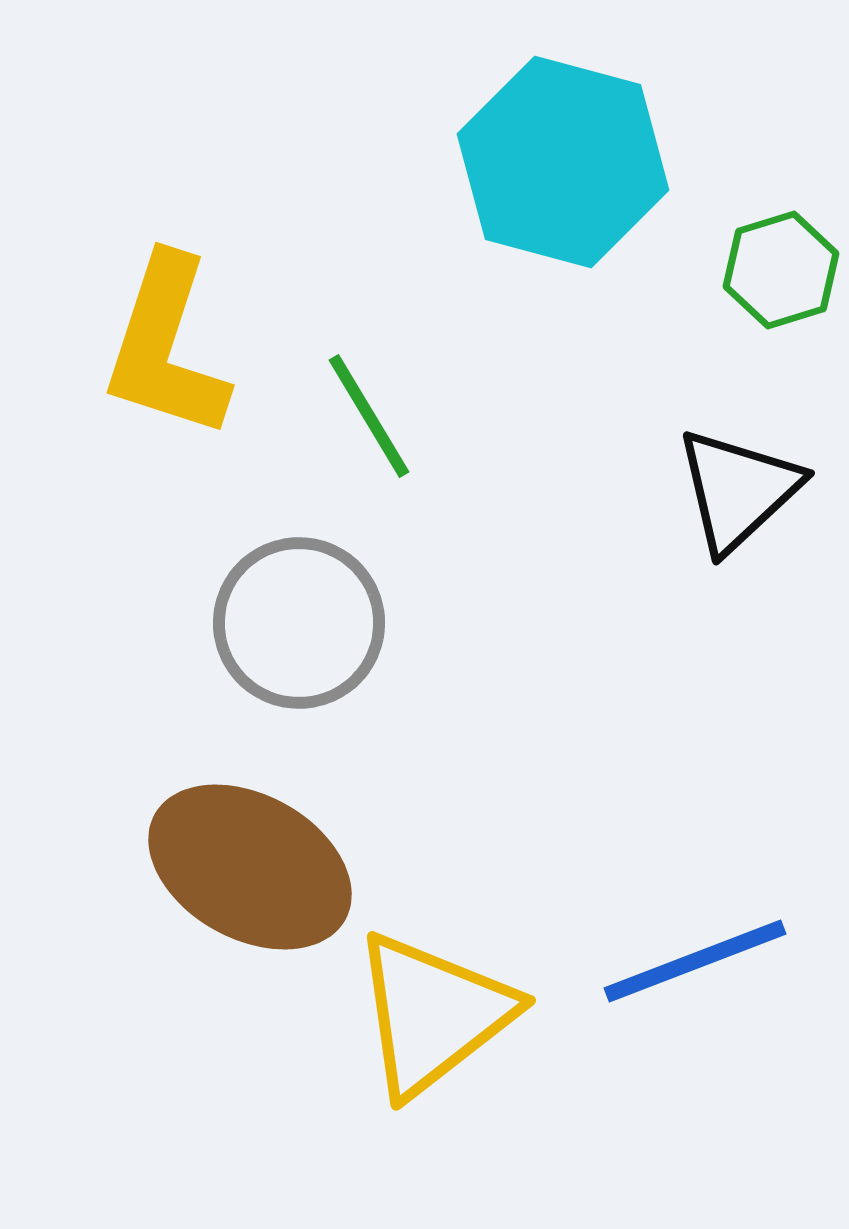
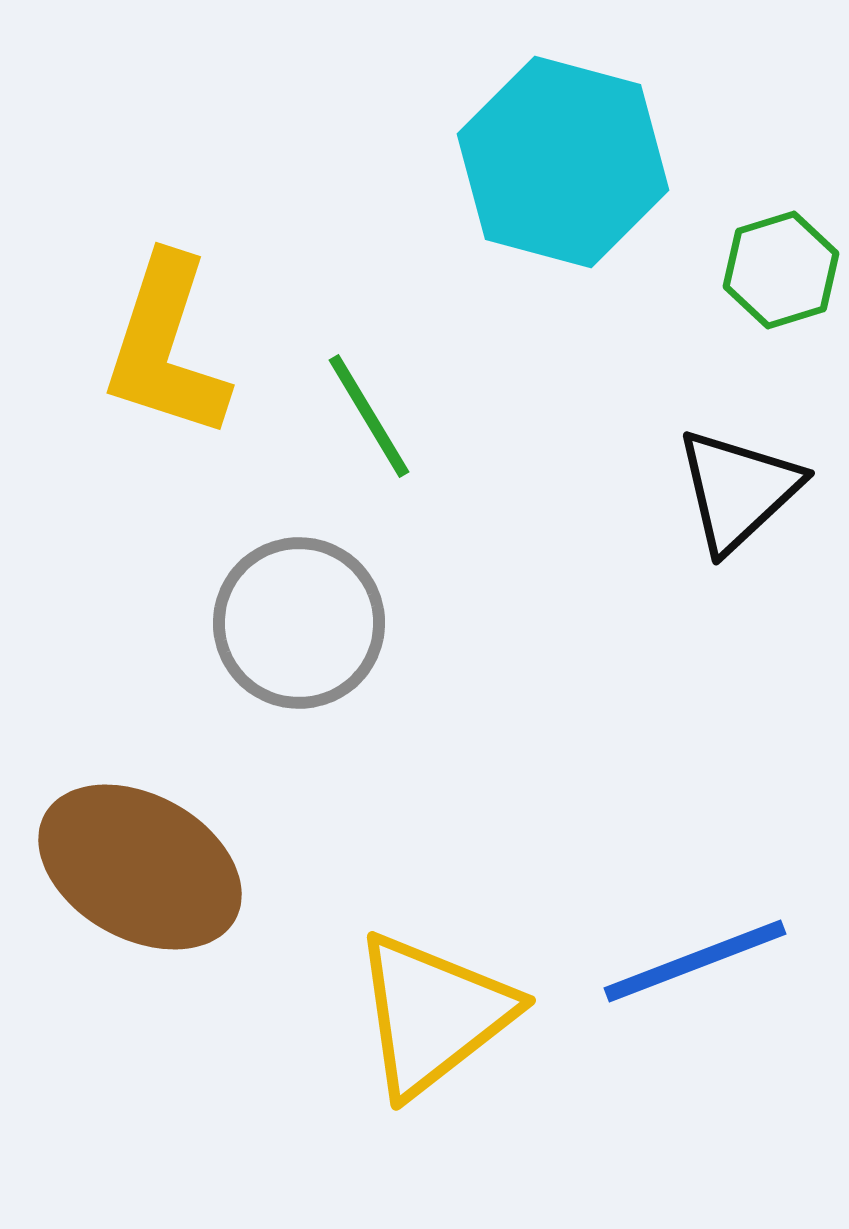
brown ellipse: moved 110 px left
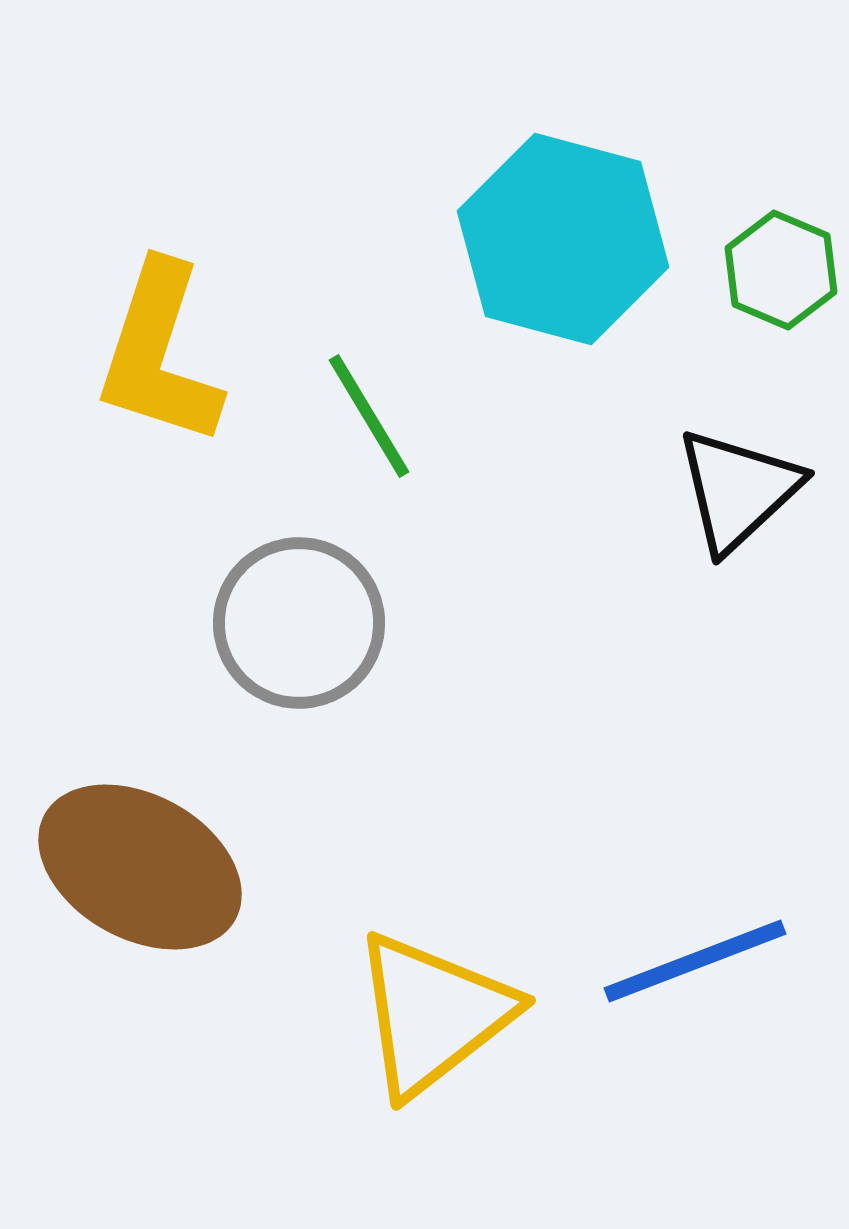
cyan hexagon: moved 77 px down
green hexagon: rotated 20 degrees counterclockwise
yellow L-shape: moved 7 px left, 7 px down
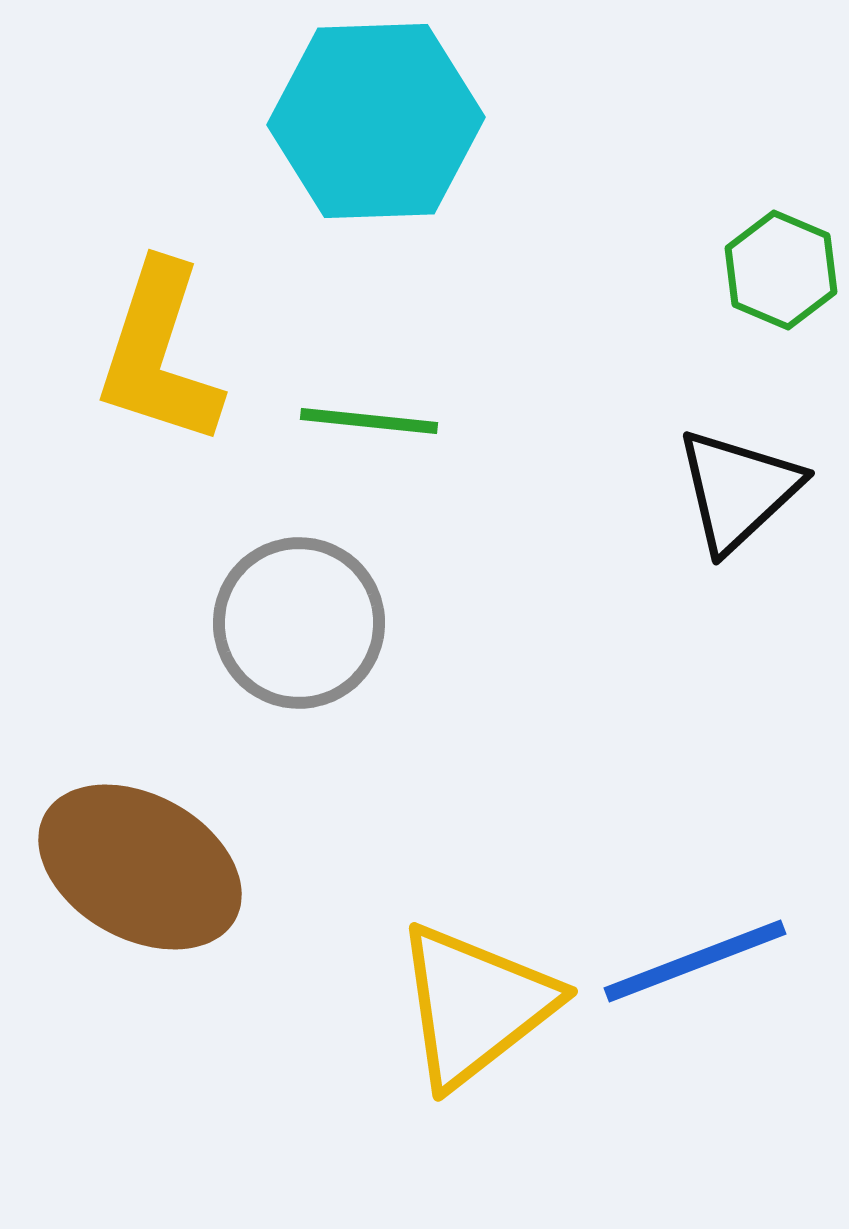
cyan hexagon: moved 187 px left, 118 px up; rotated 17 degrees counterclockwise
green line: moved 5 px down; rotated 53 degrees counterclockwise
yellow triangle: moved 42 px right, 9 px up
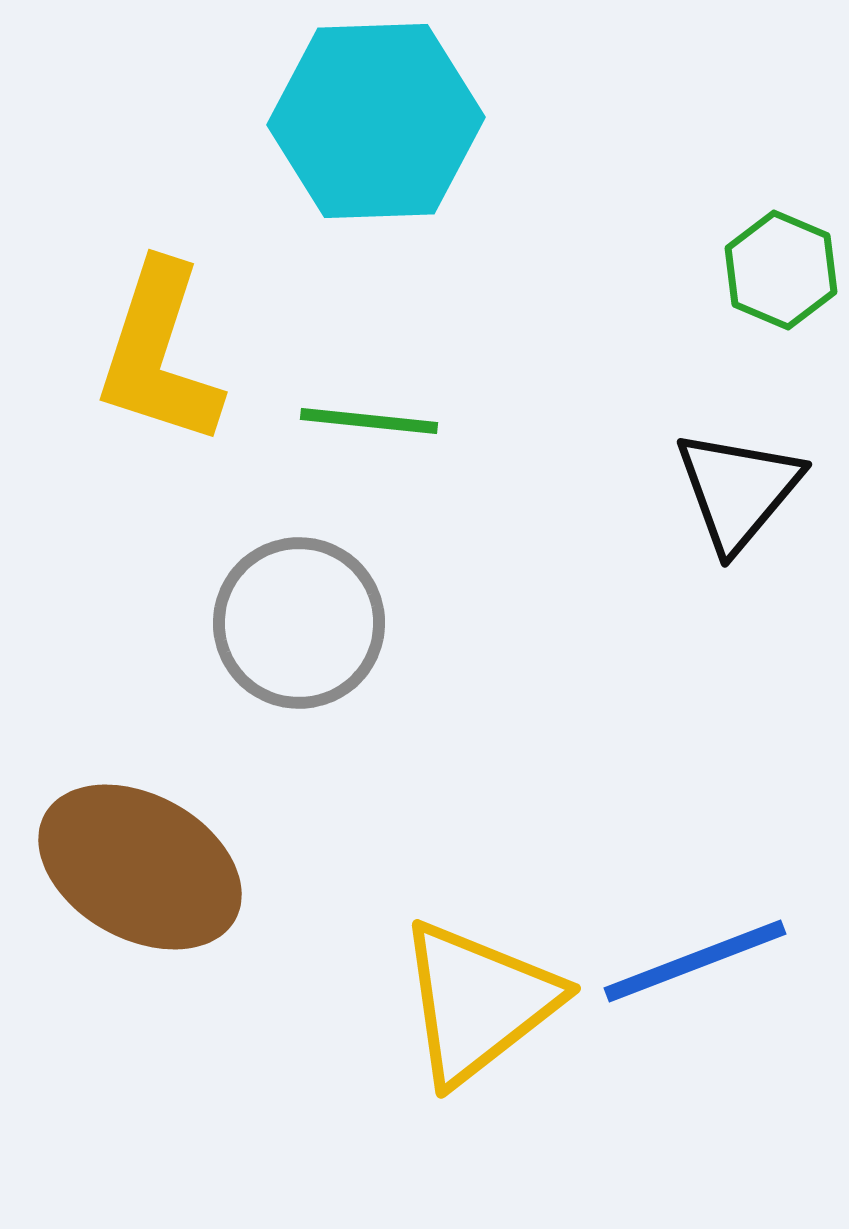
black triangle: rotated 7 degrees counterclockwise
yellow triangle: moved 3 px right, 3 px up
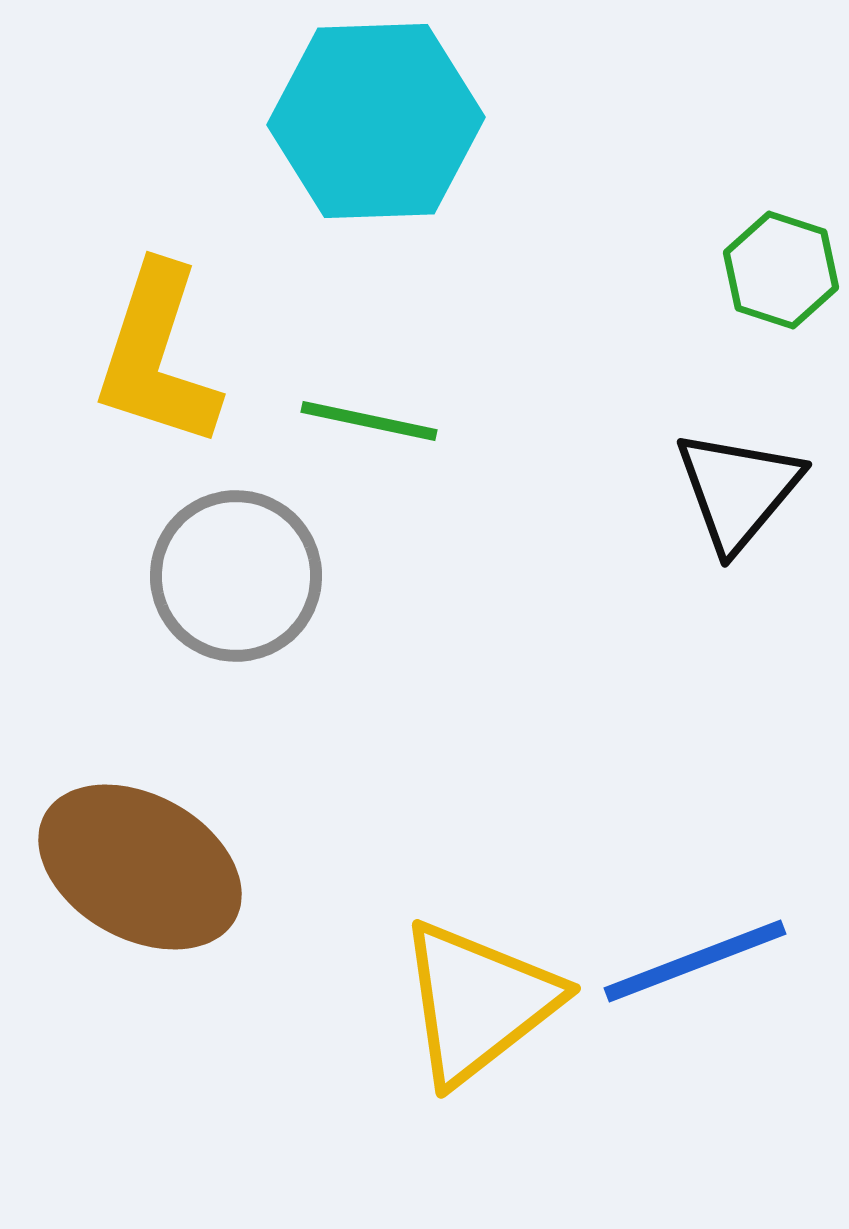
green hexagon: rotated 5 degrees counterclockwise
yellow L-shape: moved 2 px left, 2 px down
green line: rotated 6 degrees clockwise
gray circle: moved 63 px left, 47 px up
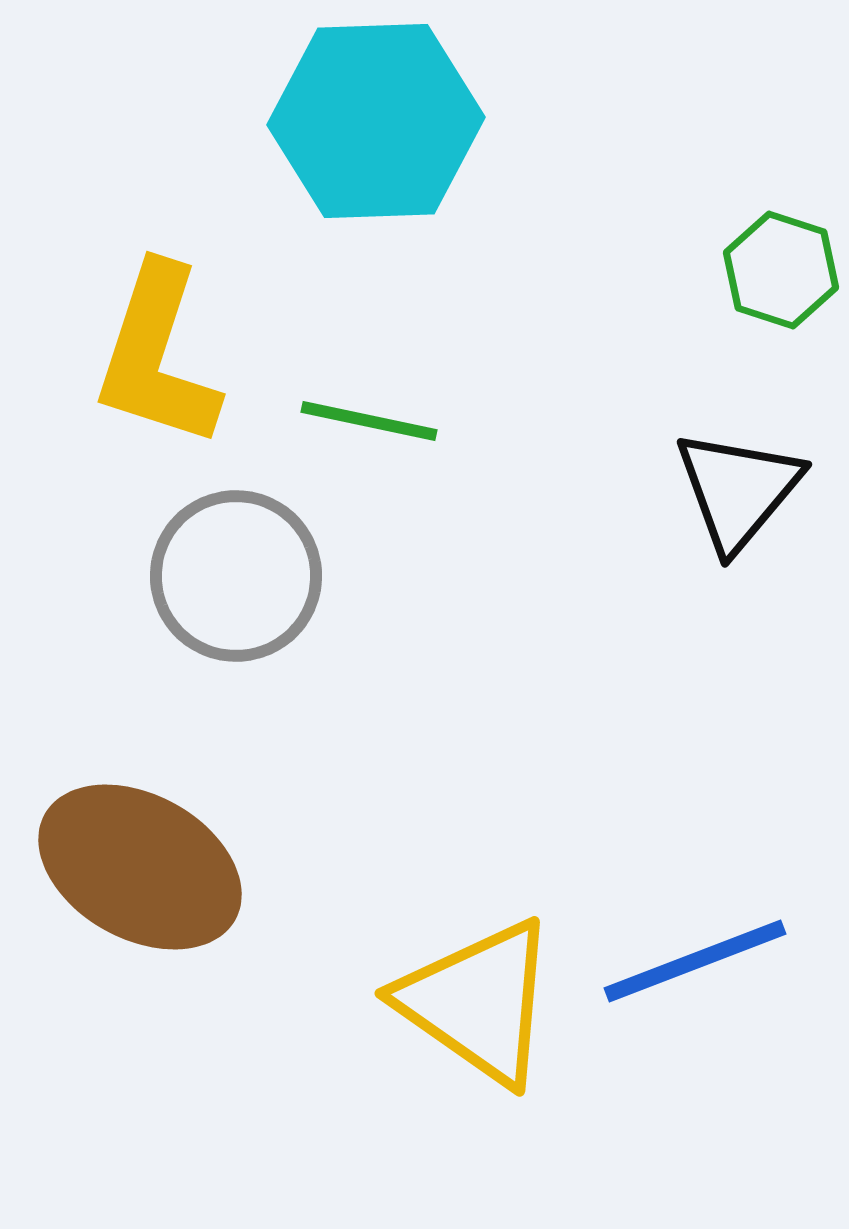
yellow triangle: rotated 47 degrees counterclockwise
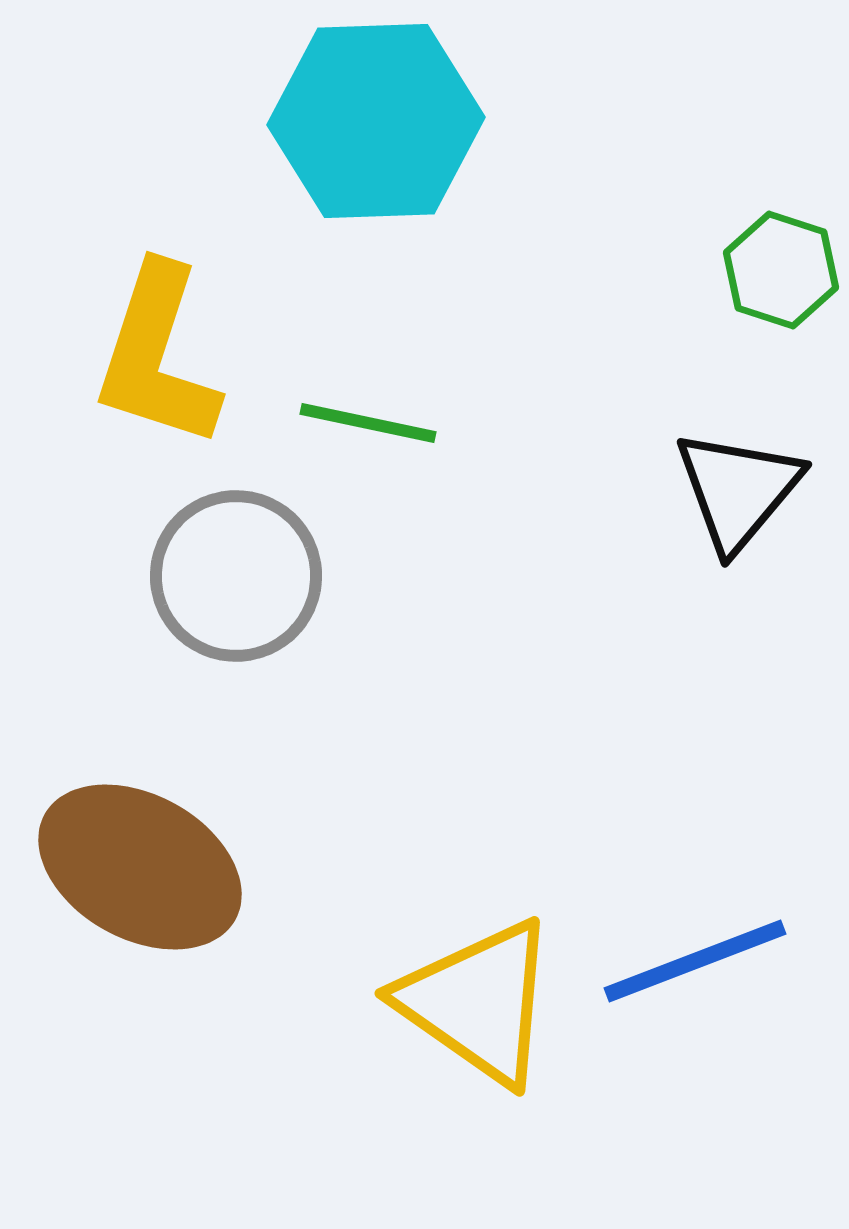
green line: moved 1 px left, 2 px down
